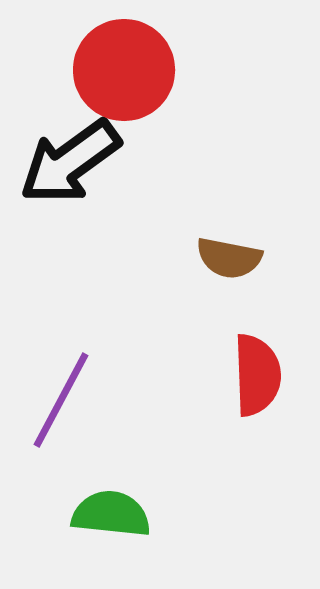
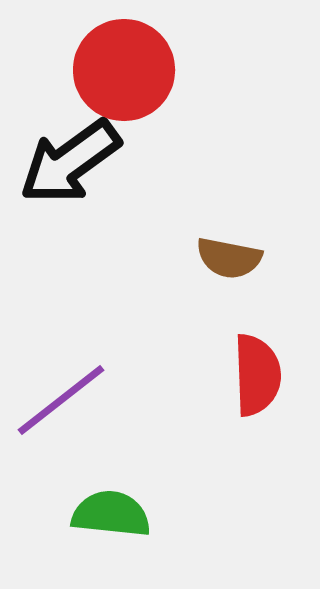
purple line: rotated 24 degrees clockwise
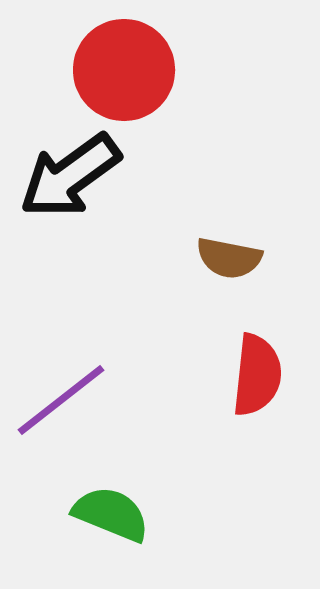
black arrow: moved 14 px down
red semicircle: rotated 8 degrees clockwise
green semicircle: rotated 16 degrees clockwise
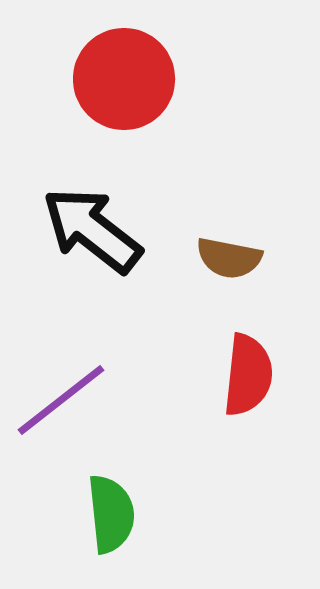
red circle: moved 9 px down
black arrow: moved 22 px right, 54 px down; rotated 74 degrees clockwise
red semicircle: moved 9 px left
green semicircle: rotated 62 degrees clockwise
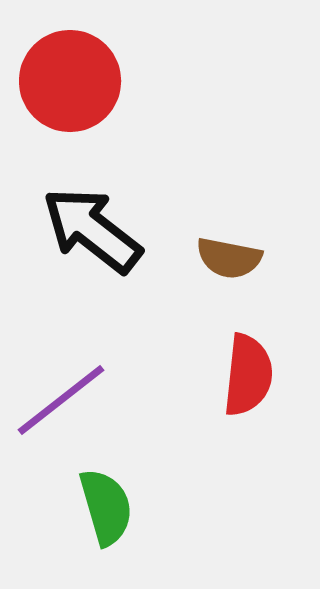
red circle: moved 54 px left, 2 px down
green semicircle: moved 5 px left, 7 px up; rotated 10 degrees counterclockwise
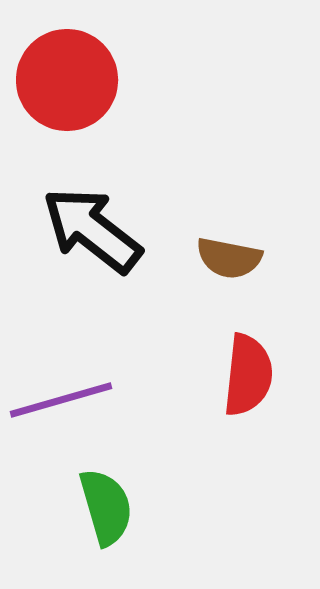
red circle: moved 3 px left, 1 px up
purple line: rotated 22 degrees clockwise
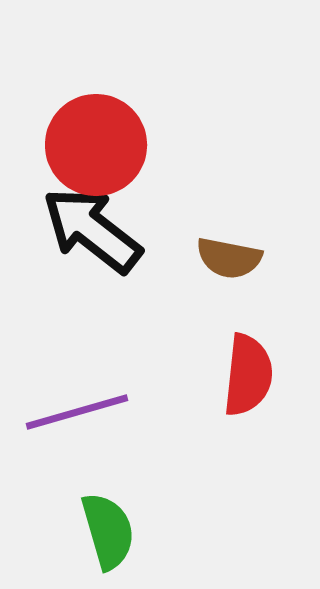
red circle: moved 29 px right, 65 px down
purple line: moved 16 px right, 12 px down
green semicircle: moved 2 px right, 24 px down
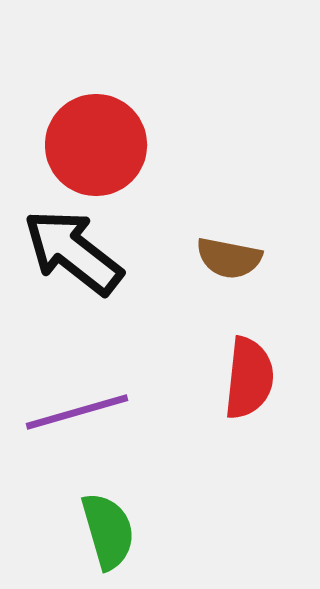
black arrow: moved 19 px left, 22 px down
red semicircle: moved 1 px right, 3 px down
